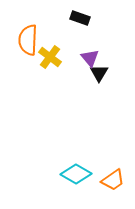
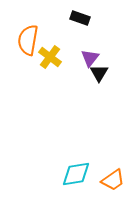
orange semicircle: rotated 8 degrees clockwise
purple triangle: rotated 18 degrees clockwise
cyan diamond: rotated 40 degrees counterclockwise
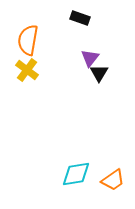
yellow cross: moved 23 px left, 13 px down
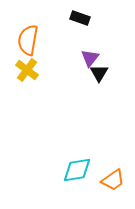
cyan diamond: moved 1 px right, 4 px up
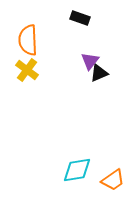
orange semicircle: rotated 12 degrees counterclockwise
purple triangle: moved 3 px down
black triangle: rotated 36 degrees clockwise
